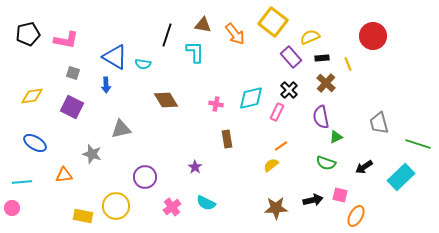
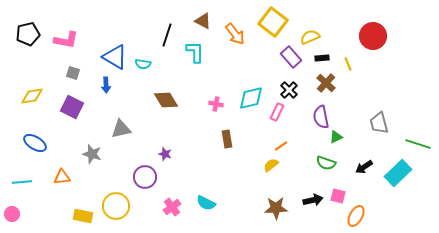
brown triangle at (203, 25): moved 4 px up; rotated 18 degrees clockwise
purple star at (195, 167): moved 30 px left, 13 px up; rotated 16 degrees counterclockwise
orange triangle at (64, 175): moved 2 px left, 2 px down
cyan rectangle at (401, 177): moved 3 px left, 4 px up
pink square at (340, 195): moved 2 px left, 1 px down
pink circle at (12, 208): moved 6 px down
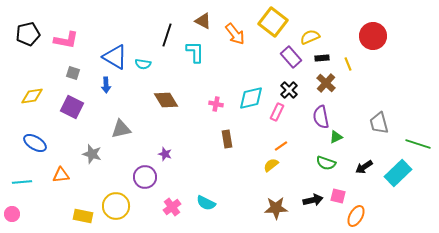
orange triangle at (62, 177): moved 1 px left, 2 px up
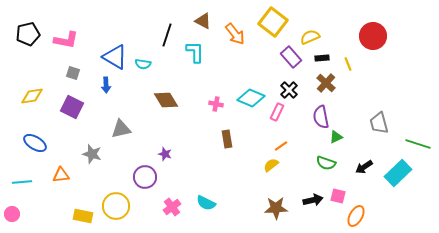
cyan diamond at (251, 98): rotated 36 degrees clockwise
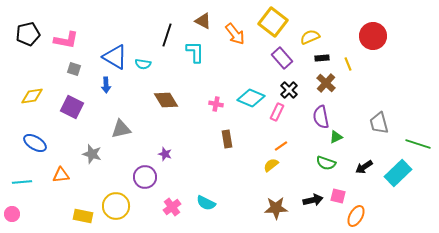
purple rectangle at (291, 57): moved 9 px left, 1 px down
gray square at (73, 73): moved 1 px right, 4 px up
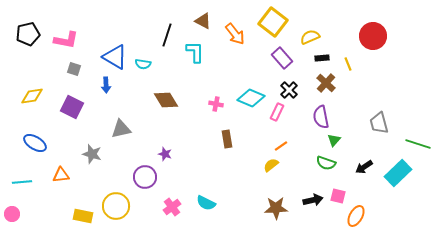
green triangle at (336, 137): moved 2 px left, 3 px down; rotated 24 degrees counterclockwise
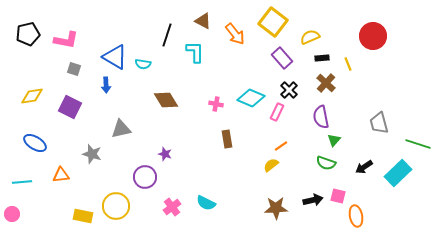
purple square at (72, 107): moved 2 px left
orange ellipse at (356, 216): rotated 40 degrees counterclockwise
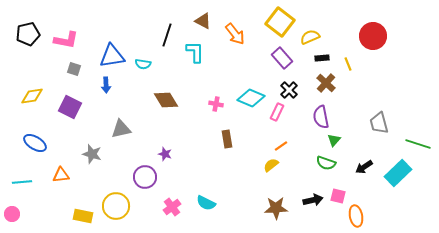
yellow square at (273, 22): moved 7 px right
blue triangle at (115, 57): moved 3 px left, 1 px up; rotated 40 degrees counterclockwise
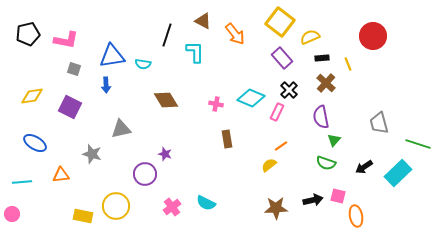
yellow semicircle at (271, 165): moved 2 px left
purple circle at (145, 177): moved 3 px up
